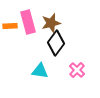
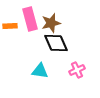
pink rectangle: moved 2 px right, 3 px up
black diamond: rotated 60 degrees counterclockwise
pink cross: rotated 21 degrees clockwise
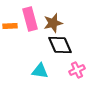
brown star: moved 2 px right
black diamond: moved 4 px right, 2 px down
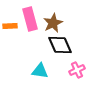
brown star: rotated 12 degrees counterclockwise
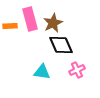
black diamond: moved 1 px right
cyan triangle: moved 2 px right, 1 px down
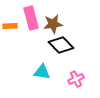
pink rectangle: moved 1 px right, 1 px up
brown star: moved 1 px down; rotated 18 degrees clockwise
black diamond: rotated 20 degrees counterclockwise
pink cross: moved 1 px left, 9 px down
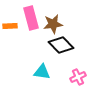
pink cross: moved 2 px right, 2 px up
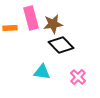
orange rectangle: moved 2 px down
pink cross: rotated 21 degrees counterclockwise
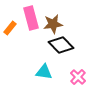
orange rectangle: rotated 48 degrees counterclockwise
cyan triangle: moved 2 px right
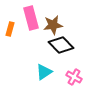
brown star: moved 1 px down
orange rectangle: moved 1 px down; rotated 24 degrees counterclockwise
cyan triangle: rotated 42 degrees counterclockwise
pink cross: moved 4 px left; rotated 14 degrees counterclockwise
